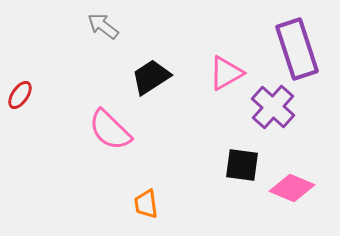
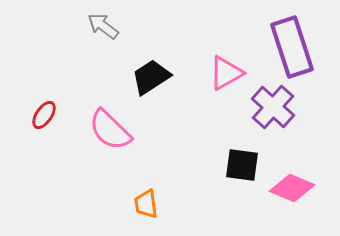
purple rectangle: moved 5 px left, 2 px up
red ellipse: moved 24 px right, 20 px down
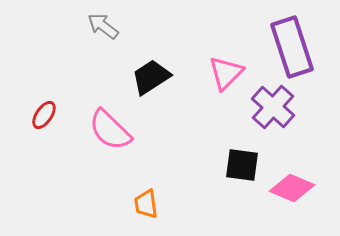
pink triangle: rotated 15 degrees counterclockwise
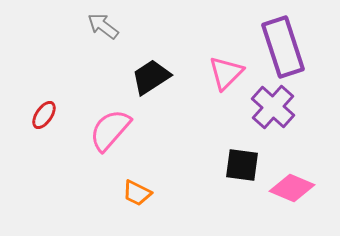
purple rectangle: moved 9 px left
pink semicircle: rotated 87 degrees clockwise
orange trapezoid: moved 9 px left, 11 px up; rotated 56 degrees counterclockwise
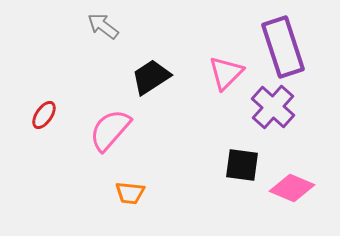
orange trapezoid: moved 7 px left; rotated 20 degrees counterclockwise
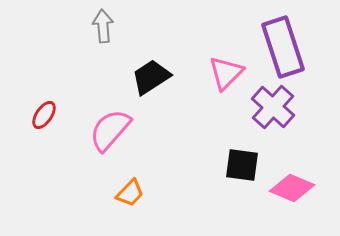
gray arrow: rotated 48 degrees clockwise
orange trapezoid: rotated 52 degrees counterclockwise
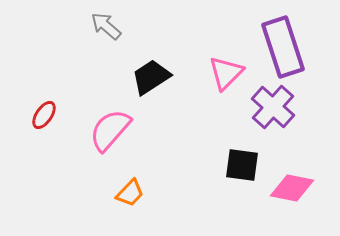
gray arrow: moved 3 px right; rotated 44 degrees counterclockwise
pink diamond: rotated 12 degrees counterclockwise
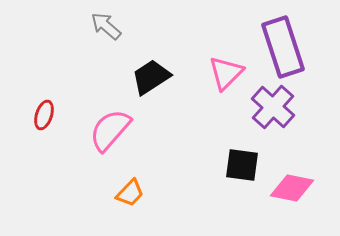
red ellipse: rotated 16 degrees counterclockwise
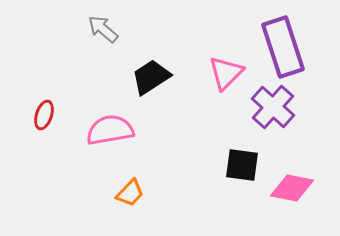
gray arrow: moved 3 px left, 3 px down
pink semicircle: rotated 39 degrees clockwise
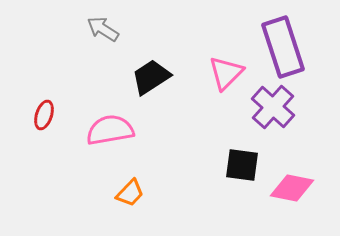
gray arrow: rotated 8 degrees counterclockwise
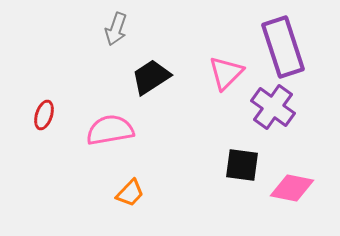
gray arrow: moved 13 px right; rotated 104 degrees counterclockwise
purple cross: rotated 6 degrees counterclockwise
